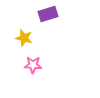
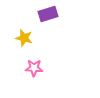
pink star: moved 1 px right, 3 px down
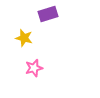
pink star: rotated 18 degrees counterclockwise
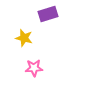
pink star: rotated 12 degrees clockwise
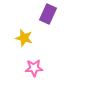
purple rectangle: rotated 48 degrees counterclockwise
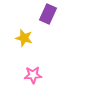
pink star: moved 1 px left, 7 px down
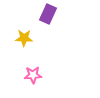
yellow star: rotated 12 degrees counterclockwise
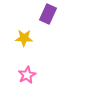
pink star: moved 6 px left; rotated 24 degrees counterclockwise
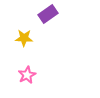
purple rectangle: rotated 30 degrees clockwise
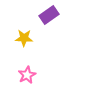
purple rectangle: moved 1 px right, 1 px down
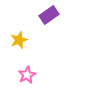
yellow star: moved 5 px left, 2 px down; rotated 24 degrees counterclockwise
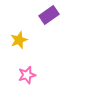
pink star: rotated 12 degrees clockwise
